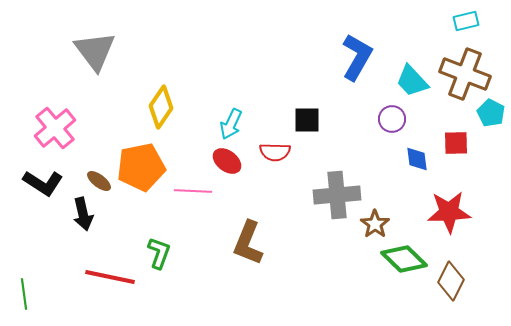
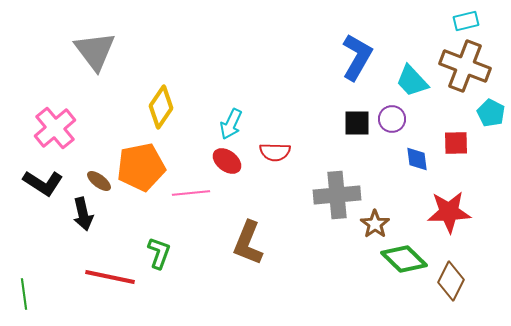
brown cross: moved 8 px up
black square: moved 50 px right, 3 px down
pink line: moved 2 px left, 2 px down; rotated 9 degrees counterclockwise
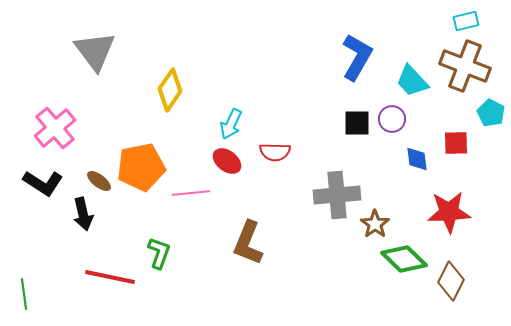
yellow diamond: moved 9 px right, 17 px up
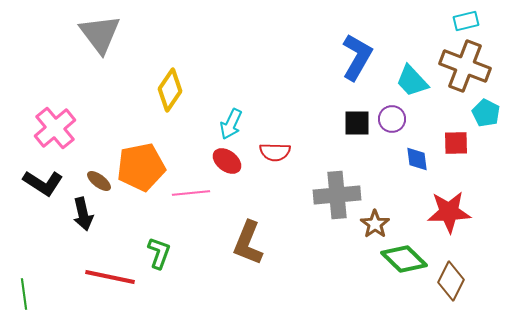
gray triangle: moved 5 px right, 17 px up
cyan pentagon: moved 5 px left
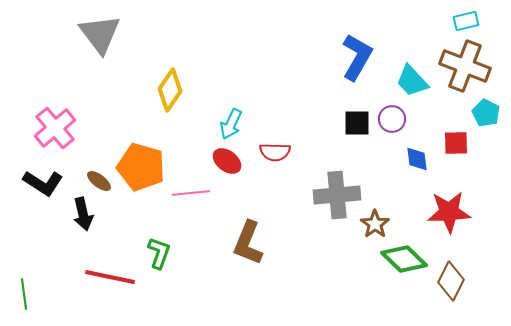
orange pentagon: rotated 27 degrees clockwise
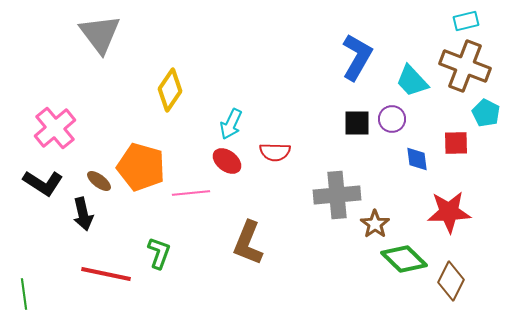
red line: moved 4 px left, 3 px up
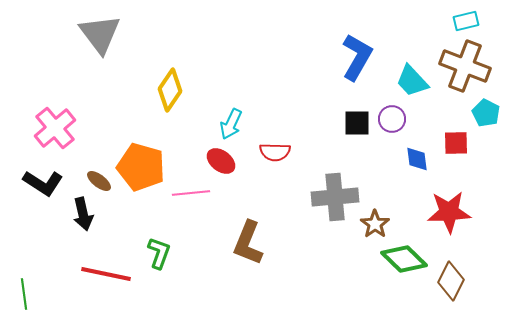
red ellipse: moved 6 px left
gray cross: moved 2 px left, 2 px down
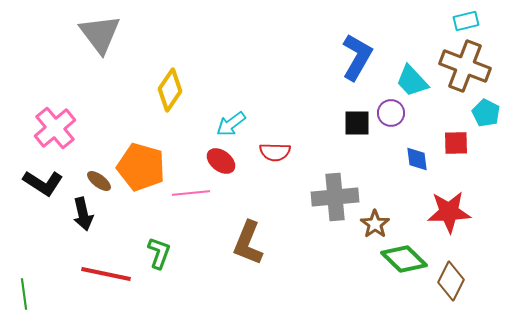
purple circle: moved 1 px left, 6 px up
cyan arrow: rotated 28 degrees clockwise
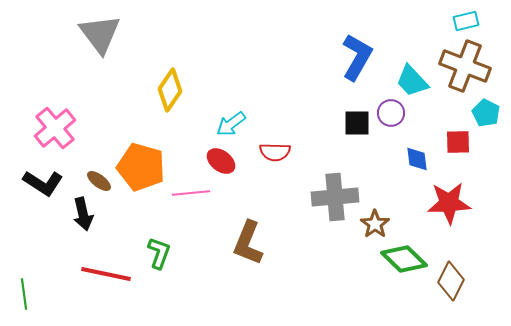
red square: moved 2 px right, 1 px up
red star: moved 9 px up
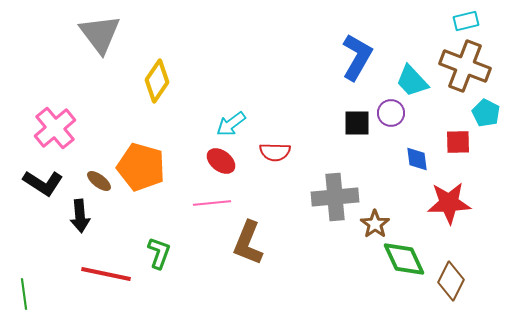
yellow diamond: moved 13 px left, 9 px up
pink line: moved 21 px right, 10 px down
black arrow: moved 3 px left, 2 px down; rotated 8 degrees clockwise
green diamond: rotated 21 degrees clockwise
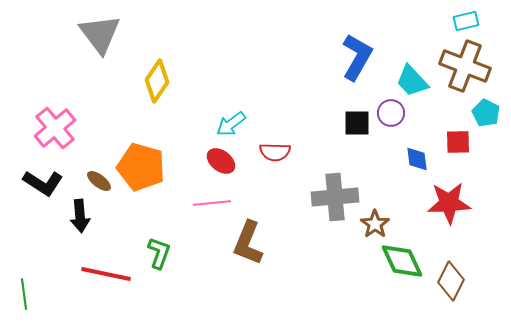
green diamond: moved 2 px left, 2 px down
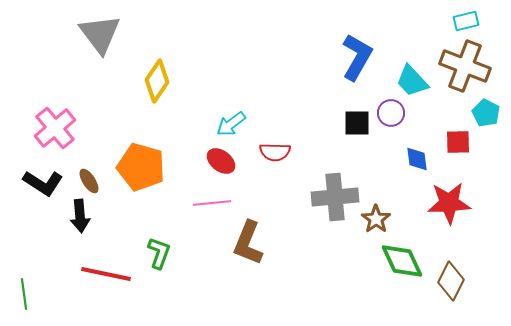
brown ellipse: moved 10 px left; rotated 20 degrees clockwise
brown star: moved 1 px right, 5 px up
